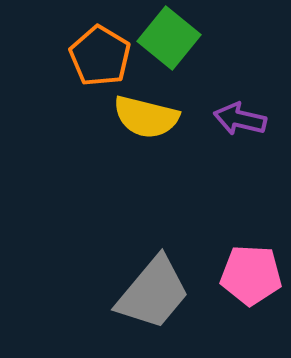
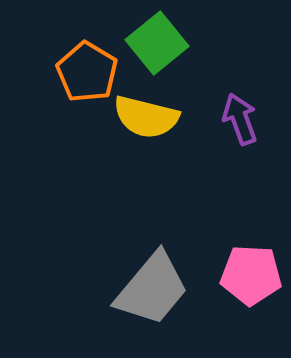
green square: moved 12 px left, 5 px down; rotated 12 degrees clockwise
orange pentagon: moved 13 px left, 16 px down
purple arrow: rotated 57 degrees clockwise
gray trapezoid: moved 1 px left, 4 px up
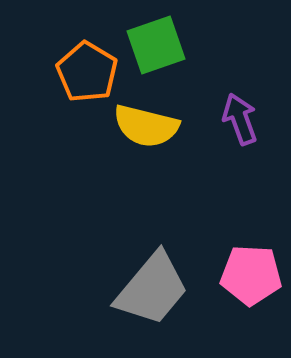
green square: moved 1 px left, 2 px down; rotated 20 degrees clockwise
yellow semicircle: moved 9 px down
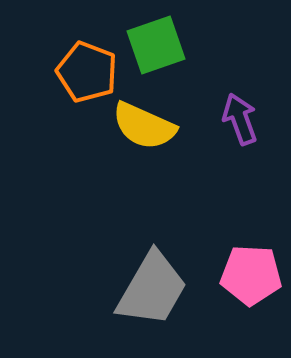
orange pentagon: rotated 10 degrees counterclockwise
yellow semicircle: moved 2 px left; rotated 10 degrees clockwise
gray trapezoid: rotated 10 degrees counterclockwise
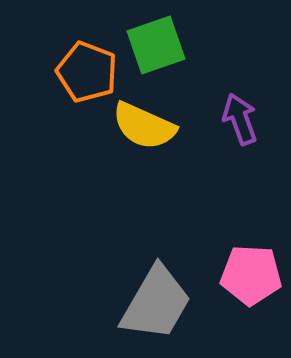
gray trapezoid: moved 4 px right, 14 px down
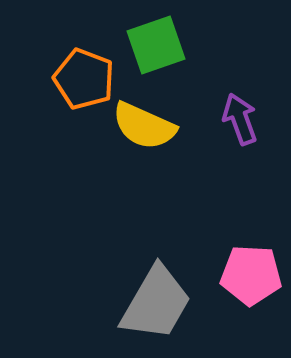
orange pentagon: moved 3 px left, 7 px down
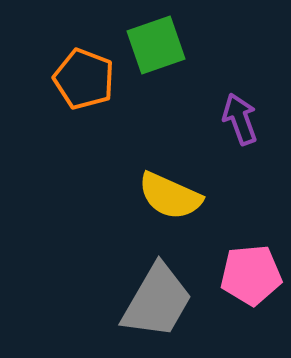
yellow semicircle: moved 26 px right, 70 px down
pink pentagon: rotated 8 degrees counterclockwise
gray trapezoid: moved 1 px right, 2 px up
